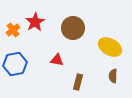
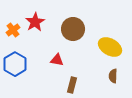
brown circle: moved 1 px down
blue hexagon: rotated 20 degrees counterclockwise
brown rectangle: moved 6 px left, 3 px down
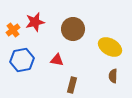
red star: rotated 18 degrees clockwise
blue hexagon: moved 7 px right, 4 px up; rotated 20 degrees clockwise
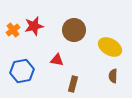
red star: moved 1 px left, 4 px down
brown circle: moved 1 px right, 1 px down
blue hexagon: moved 11 px down
brown rectangle: moved 1 px right, 1 px up
